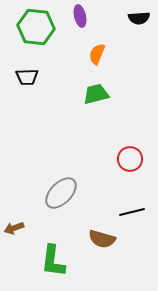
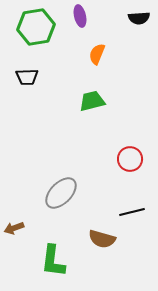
green hexagon: rotated 15 degrees counterclockwise
green trapezoid: moved 4 px left, 7 px down
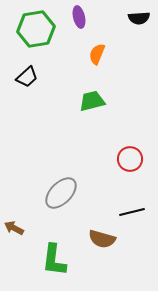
purple ellipse: moved 1 px left, 1 px down
green hexagon: moved 2 px down
black trapezoid: rotated 40 degrees counterclockwise
brown arrow: rotated 48 degrees clockwise
green L-shape: moved 1 px right, 1 px up
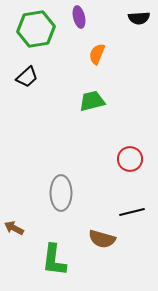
gray ellipse: rotated 44 degrees counterclockwise
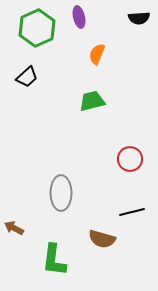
green hexagon: moved 1 px right, 1 px up; rotated 15 degrees counterclockwise
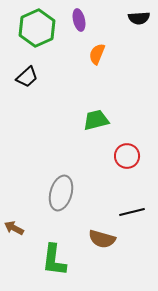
purple ellipse: moved 3 px down
green trapezoid: moved 4 px right, 19 px down
red circle: moved 3 px left, 3 px up
gray ellipse: rotated 16 degrees clockwise
